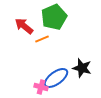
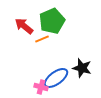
green pentagon: moved 2 px left, 4 px down
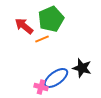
green pentagon: moved 1 px left, 2 px up
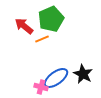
black star: moved 1 px right, 6 px down; rotated 12 degrees clockwise
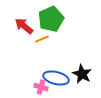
black star: moved 1 px left
blue ellipse: rotated 50 degrees clockwise
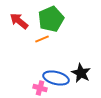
red arrow: moved 5 px left, 5 px up
black star: moved 1 px left, 1 px up
pink cross: moved 1 px left, 1 px down
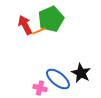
red arrow: moved 6 px right, 4 px down; rotated 24 degrees clockwise
orange line: moved 3 px left, 8 px up
blue ellipse: moved 2 px right, 1 px down; rotated 25 degrees clockwise
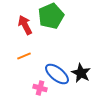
green pentagon: moved 3 px up
orange line: moved 15 px left, 25 px down
blue ellipse: moved 1 px left, 5 px up
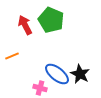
green pentagon: moved 4 px down; rotated 25 degrees counterclockwise
orange line: moved 12 px left
black star: moved 1 px left, 1 px down
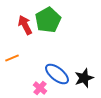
green pentagon: moved 3 px left; rotated 20 degrees clockwise
orange line: moved 2 px down
black star: moved 4 px right, 4 px down; rotated 24 degrees clockwise
pink cross: rotated 24 degrees clockwise
